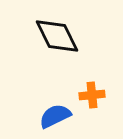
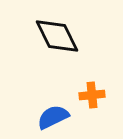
blue semicircle: moved 2 px left, 1 px down
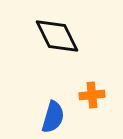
blue semicircle: rotated 132 degrees clockwise
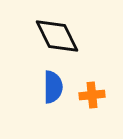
blue semicircle: moved 30 px up; rotated 16 degrees counterclockwise
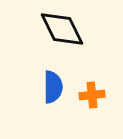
black diamond: moved 5 px right, 7 px up
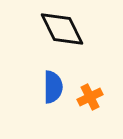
orange cross: moved 2 px left, 2 px down; rotated 20 degrees counterclockwise
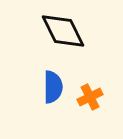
black diamond: moved 1 px right, 2 px down
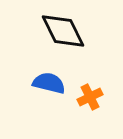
blue semicircle: moved 4 px left, 4 px up; rotated 76 degrees counterclockwise
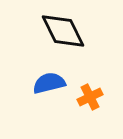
blue semicircle: rotated 28 degrees counterclockwise
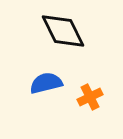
blue semicircle: moved 3 px left
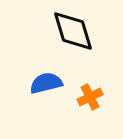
black diamond: moved 10 px right; rotated 9 degrees clockwise
